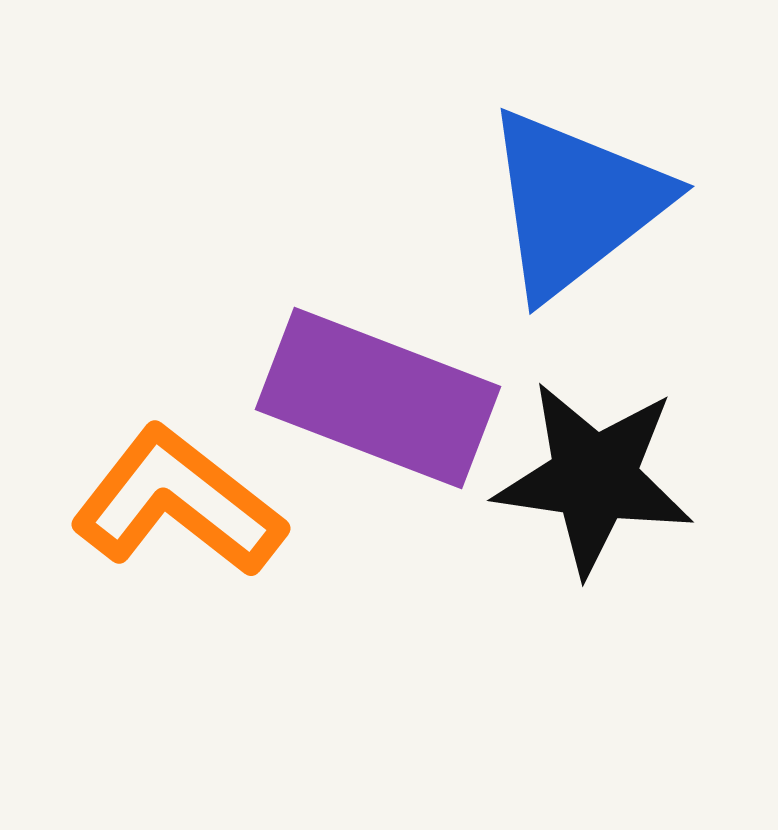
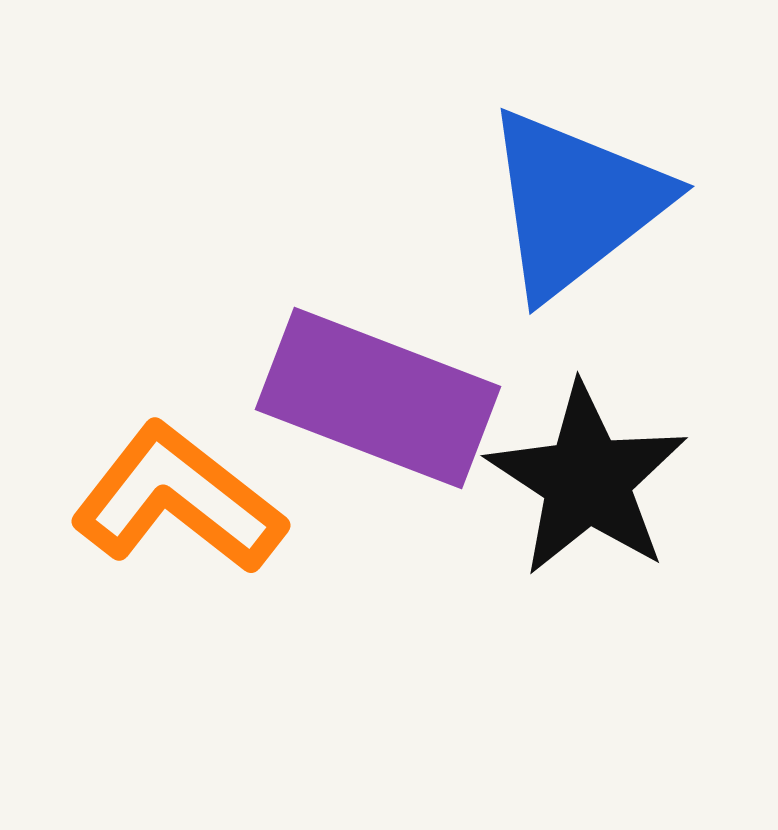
black star: moved 7 px left, 2 px down; rotated 25 degrees clockwise
orange L-shape: moved 3 px up
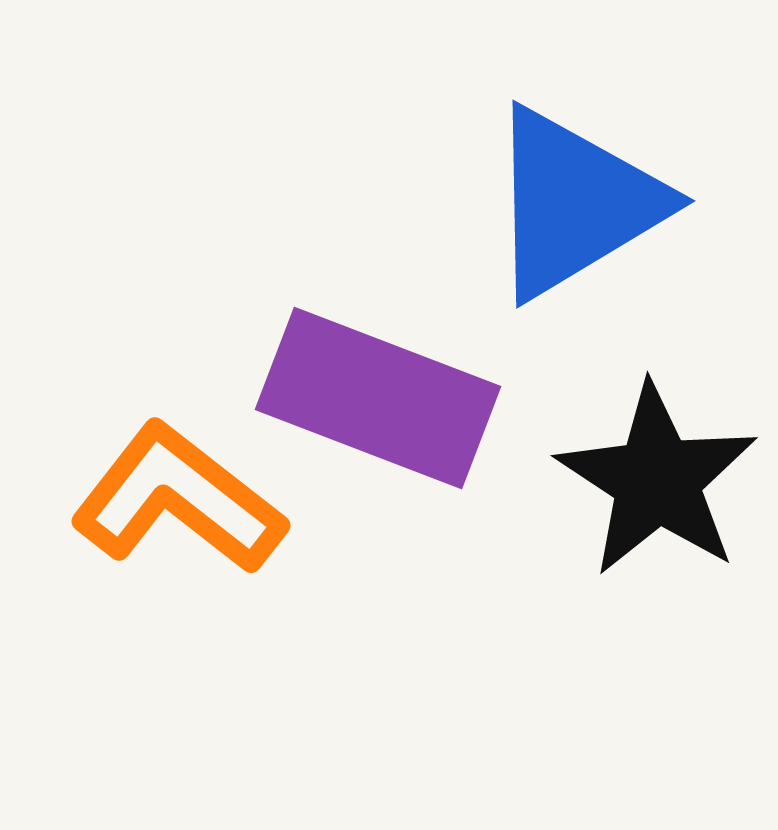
blue triangle: rotated 7 degrees clockwise
black star: moved 70 px right
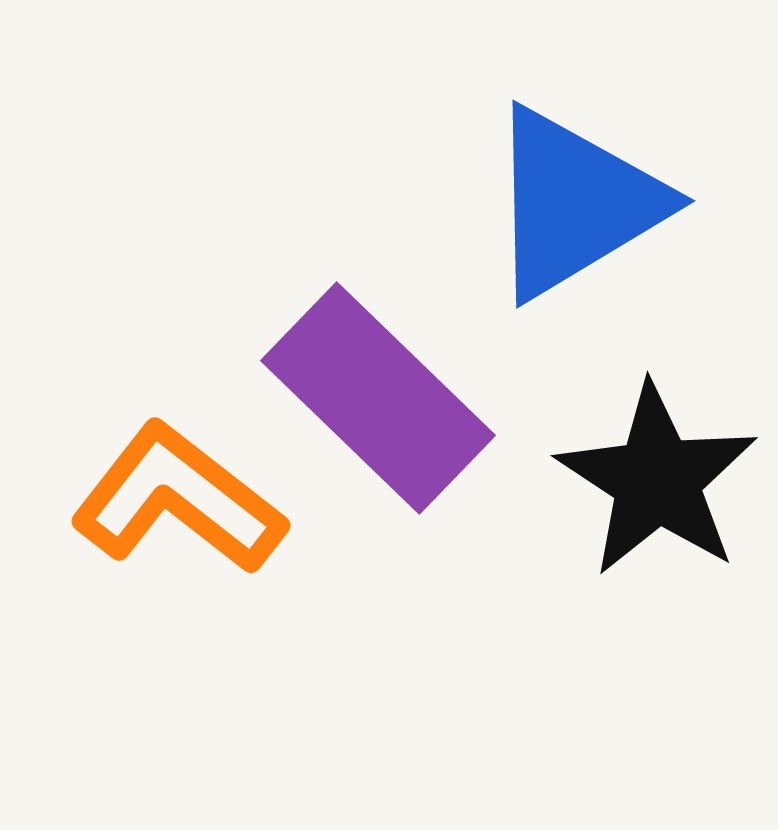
purple rectangle: rotated 23 degrees clockwise
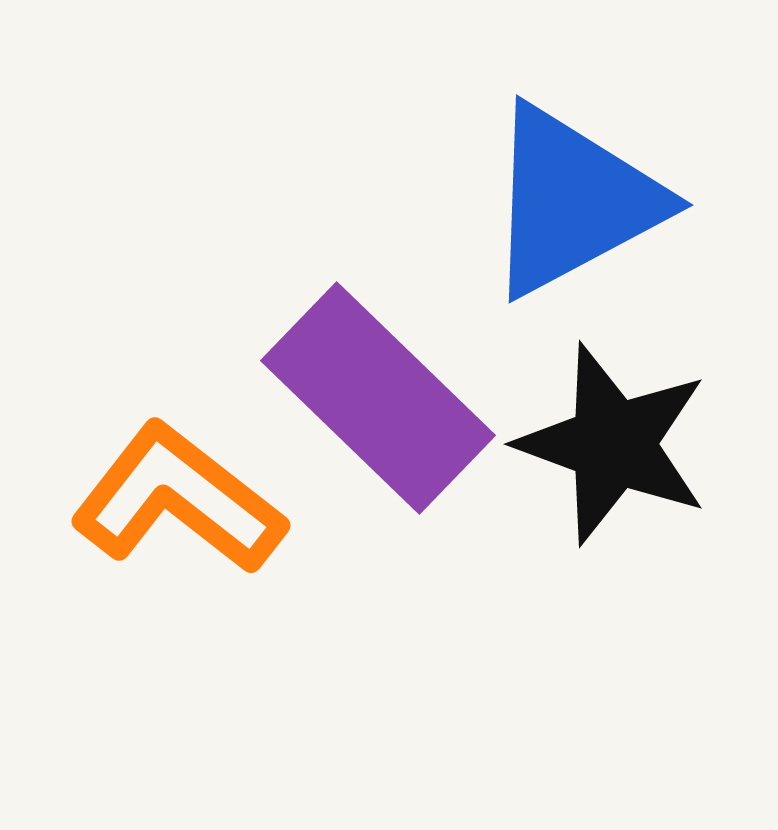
blue triangle: moved 2 px left, 2 px up; rotated 3 degrees clockwise
black star: moved 44 px left, 36 px up; rotated 13 degrees counterclockwise
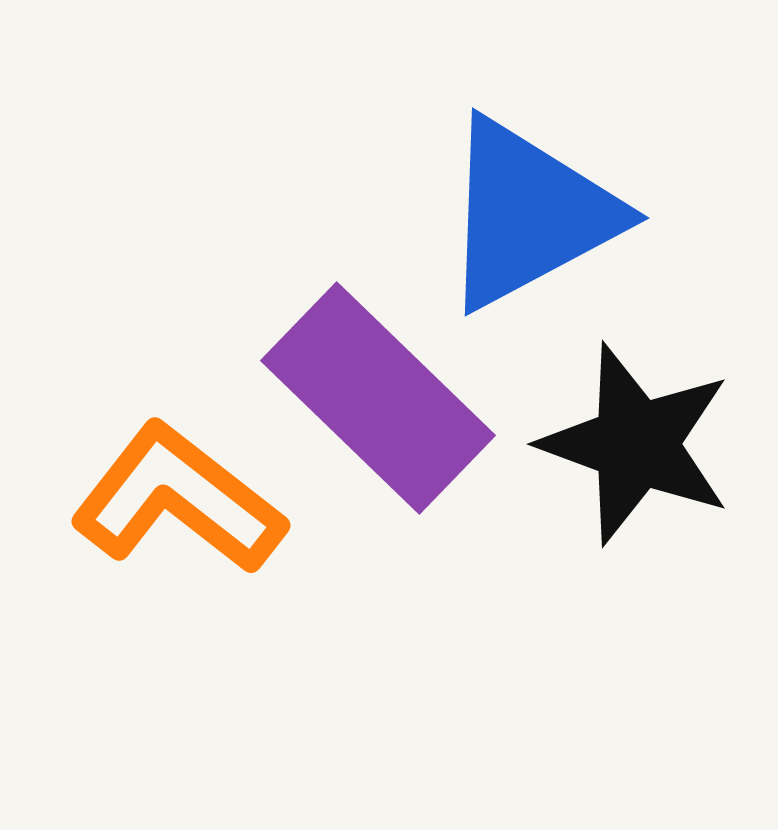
blue triangle: moved 44 px left, 13 px down
black star: moved 23 px right
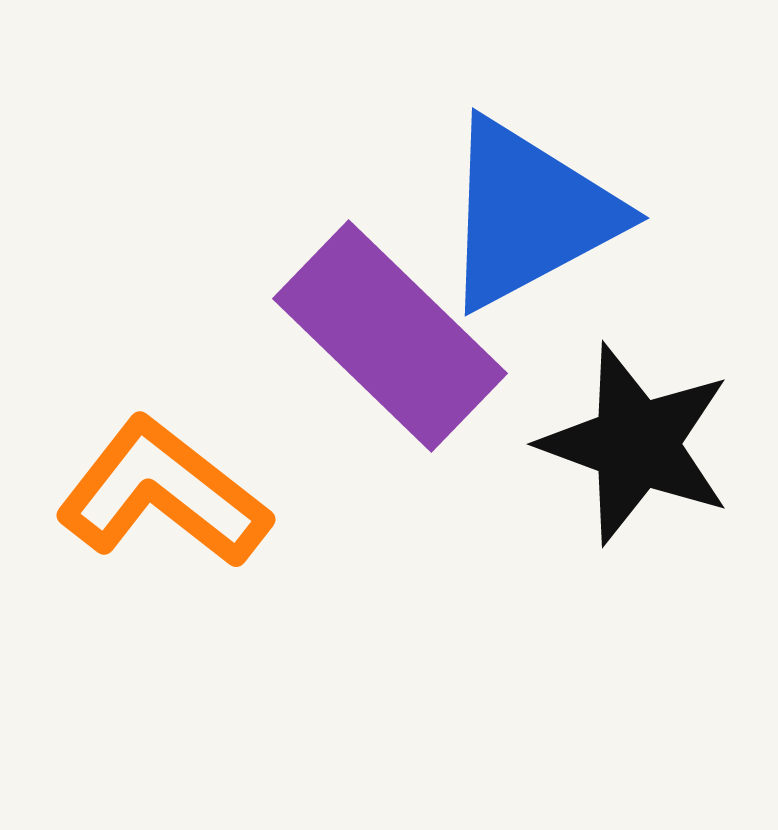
purple rectangle: moved 12 px right, 62 px up
orange L-shape: moved 15 px left, 6 px up
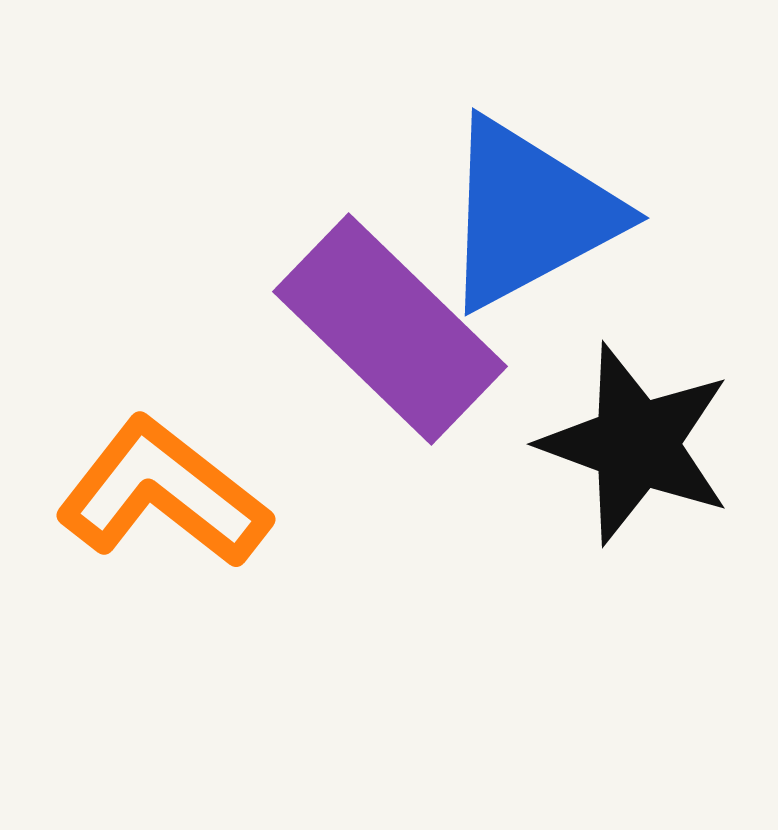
purple rectangle: moved 7 px up
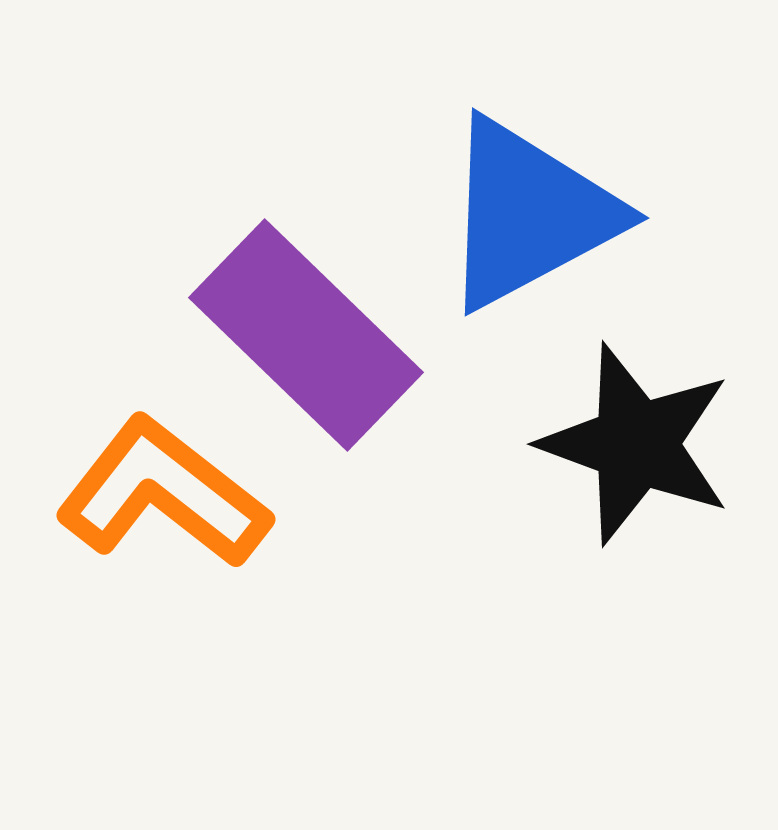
purple rectangle: moved 84 px left, 6 px down
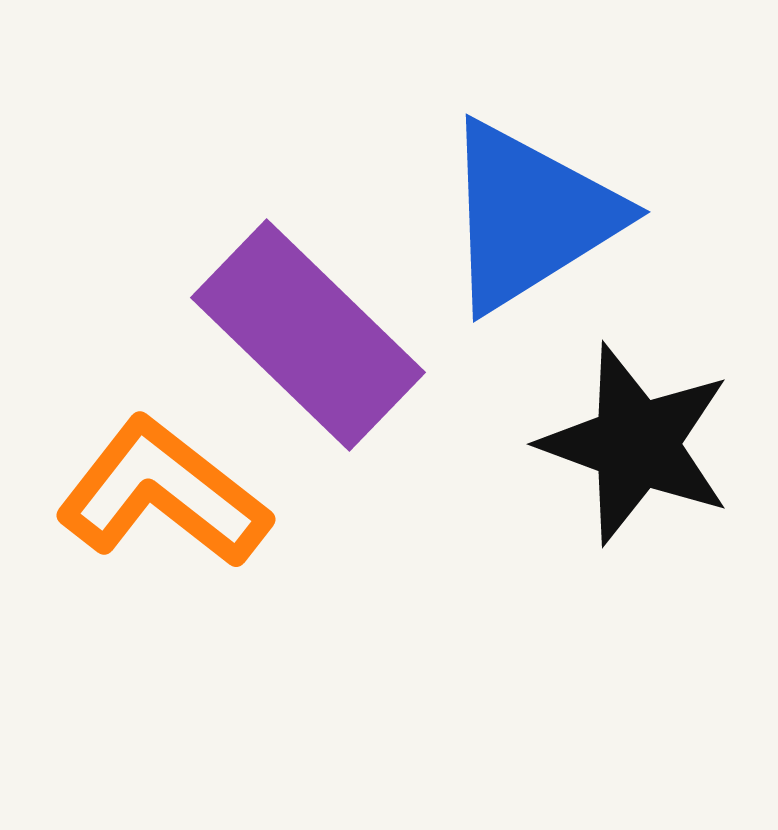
blue triangle: moved 1 px right, 2 px down; rotated 4 degrees counterclockwise
purple rectangle: moved 2 px right
